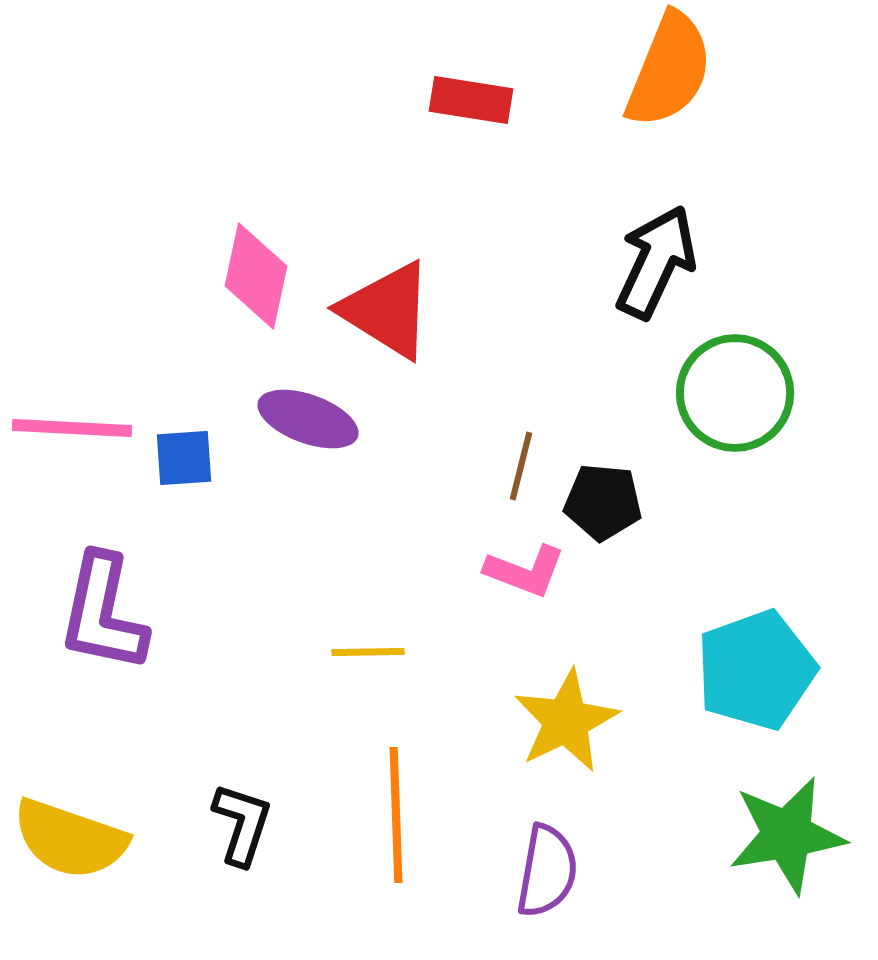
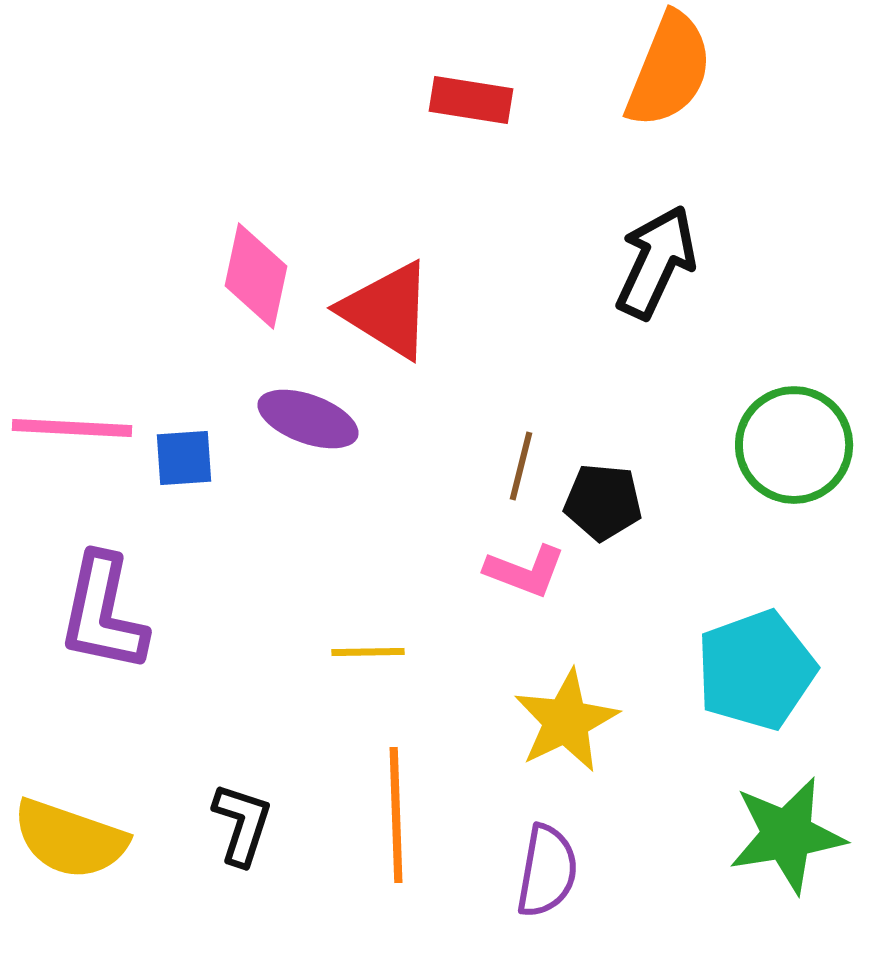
green circle: moved 59 px right, 52 px down
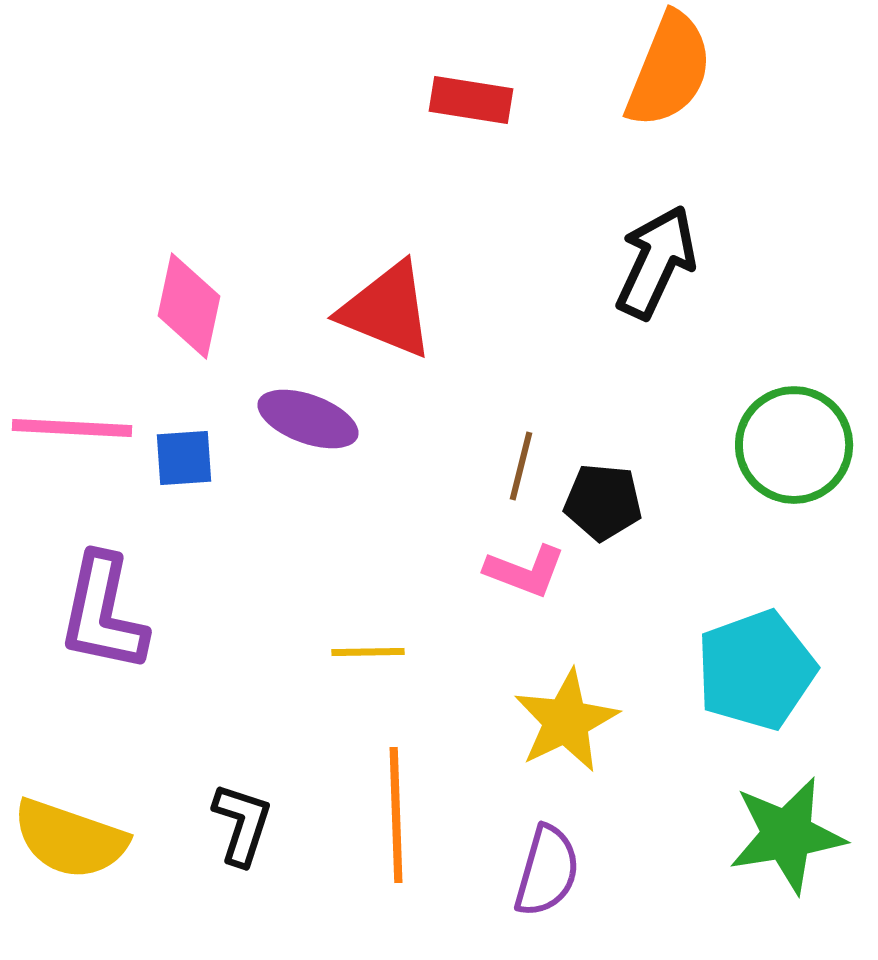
pink diamond: moved 67 px left, 30 px down
red triangle: rotated 10 degrees counterclockwise
purple semicircle: rotated 6 degrees clockwise
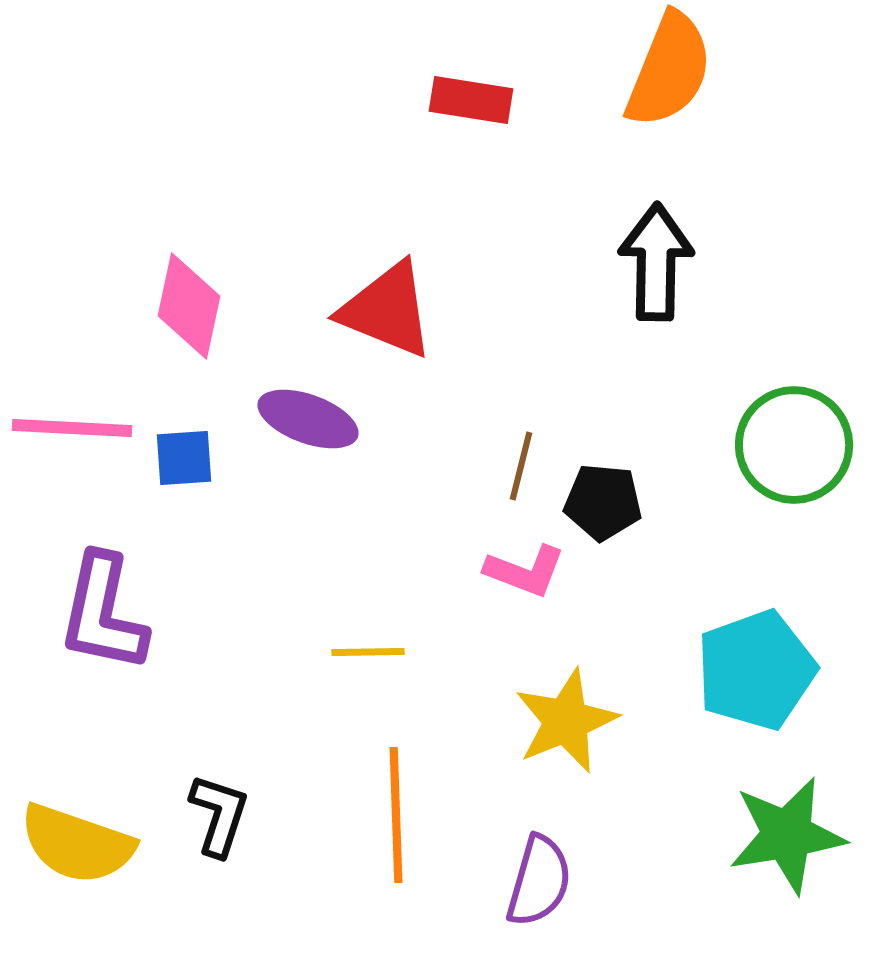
black arrow: rotated 24 degrees counterclockwise
yellow star: rotated 4 degrees clockwise
black L-shape: moved 23 px left, 9 px up
yellow semicircle: moved 7 px right, 5 px down
purple semicircle: moved 8 px left, 10 px down
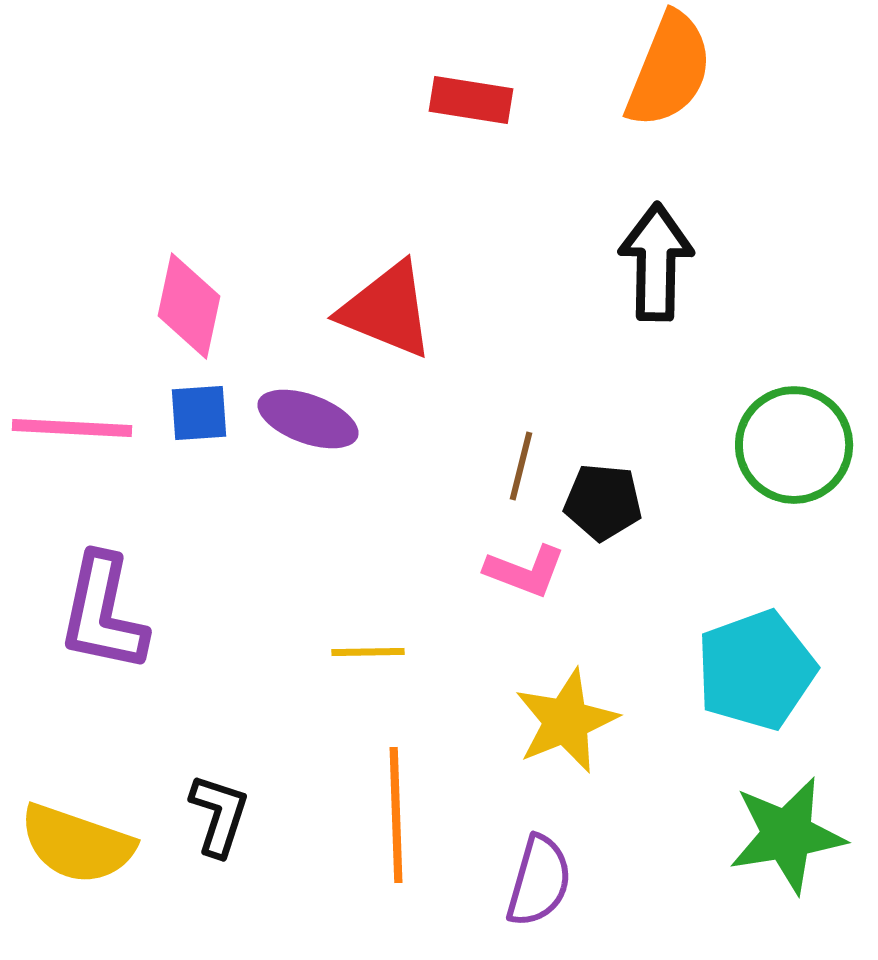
blue square: moved 15 px right, 45 px up
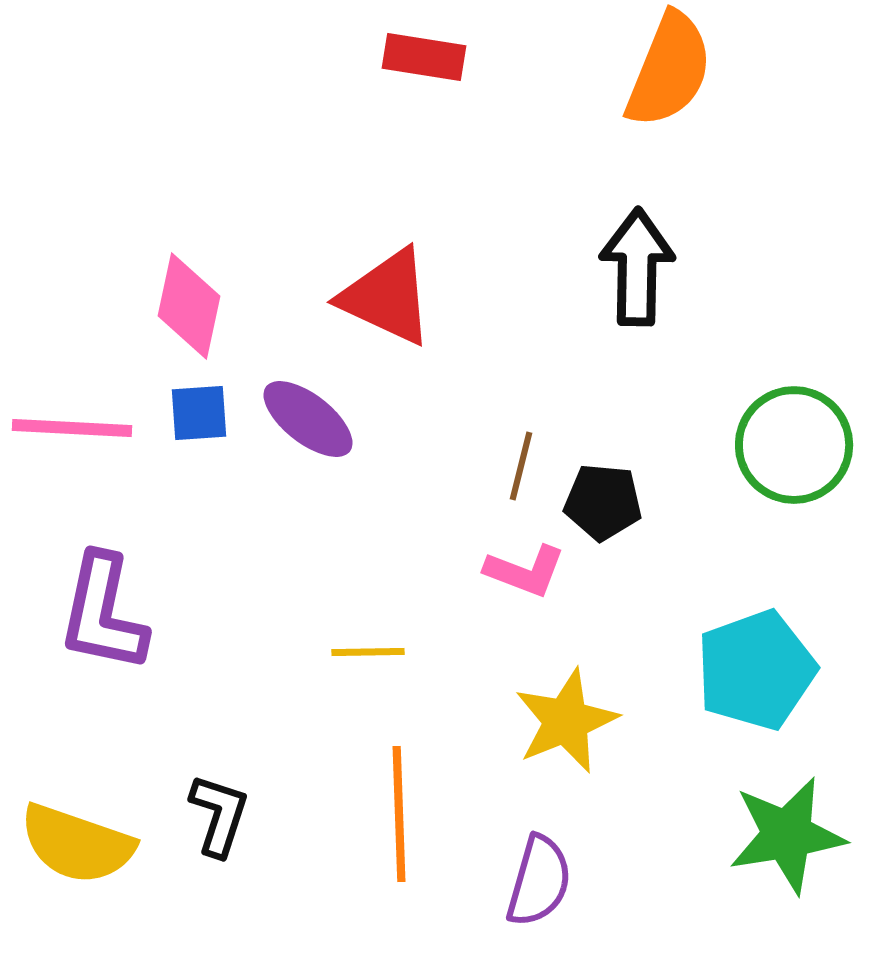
red rectangle: moved 47 px left, 43 px up
black arrow: moved 19 px left, 5 px down
red triangle: moved 13 px up; rotated 3 degrees clockwise
purple ellipse: rotated 18 degrees clockwise
orange line: moved 3 px right, 1 px up
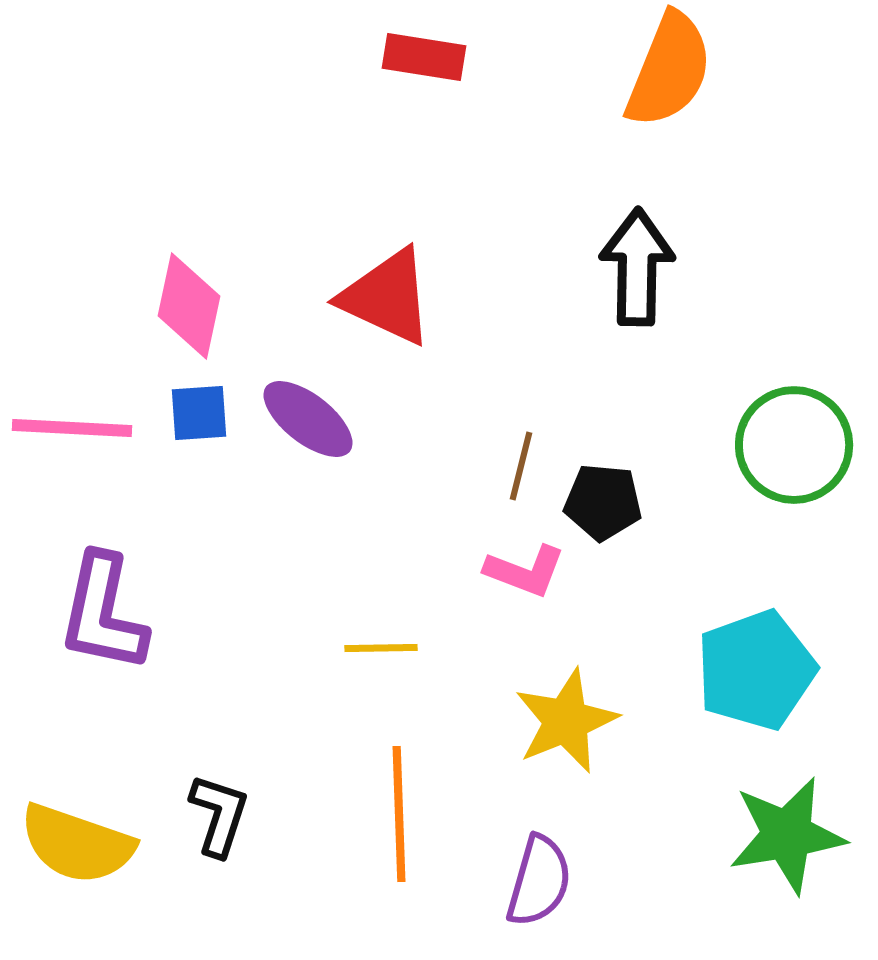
yellow line: moved 13 px right, 4 px up
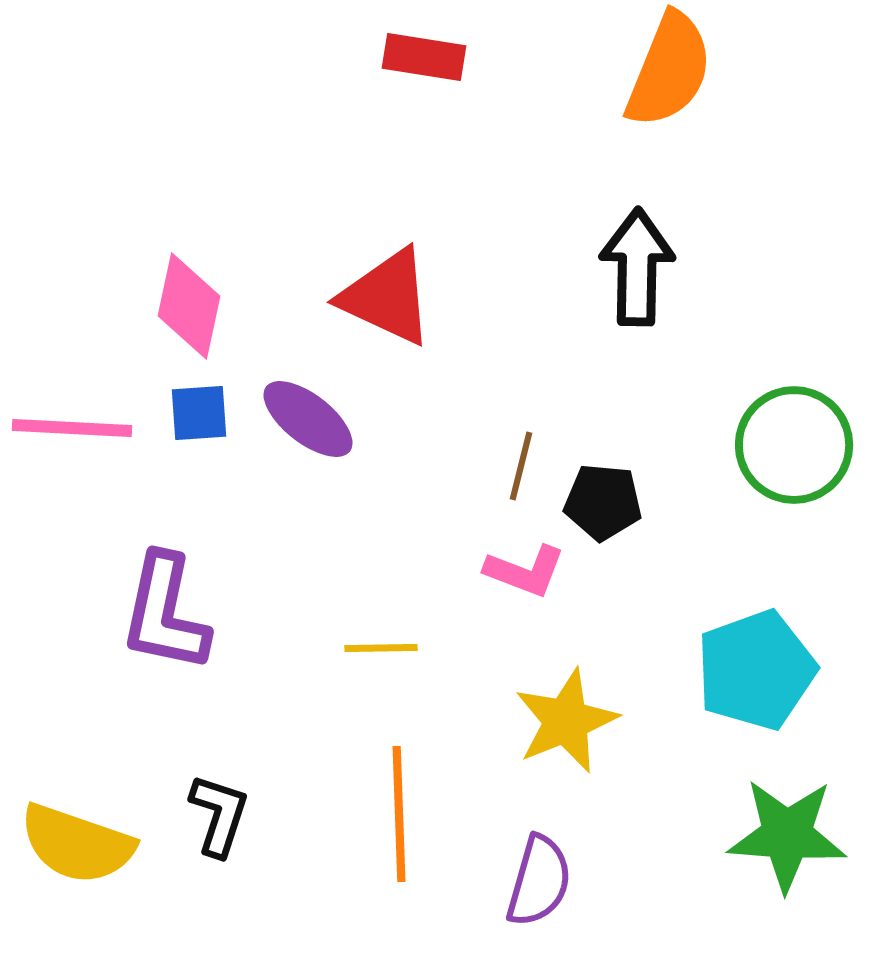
purple L-shape: moved 62 px right
green star: rotated 13 degrees clockwise
